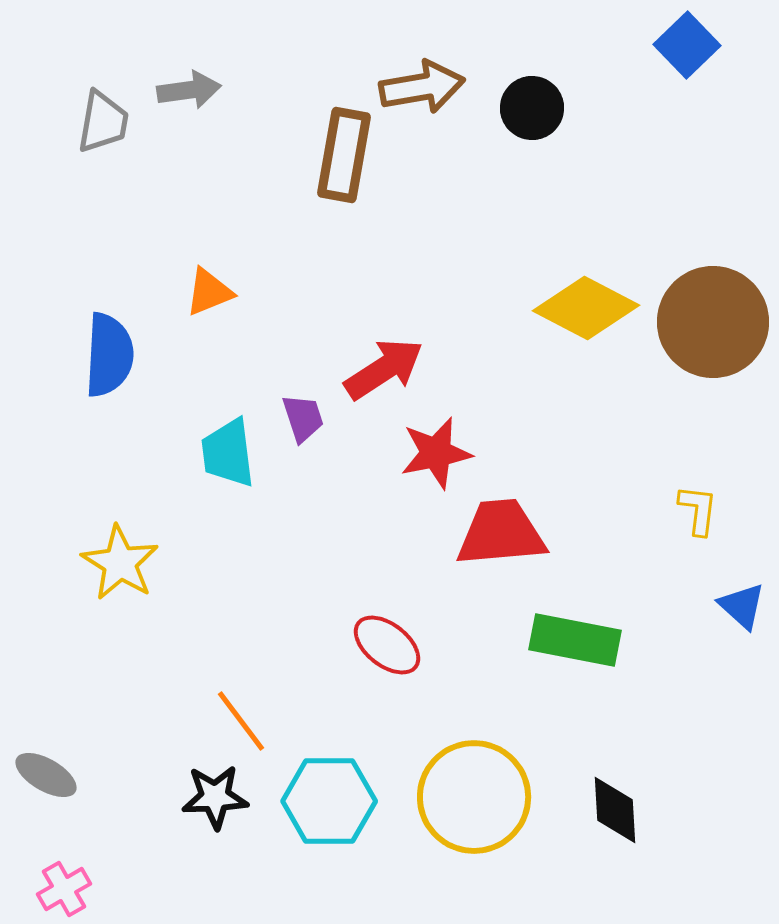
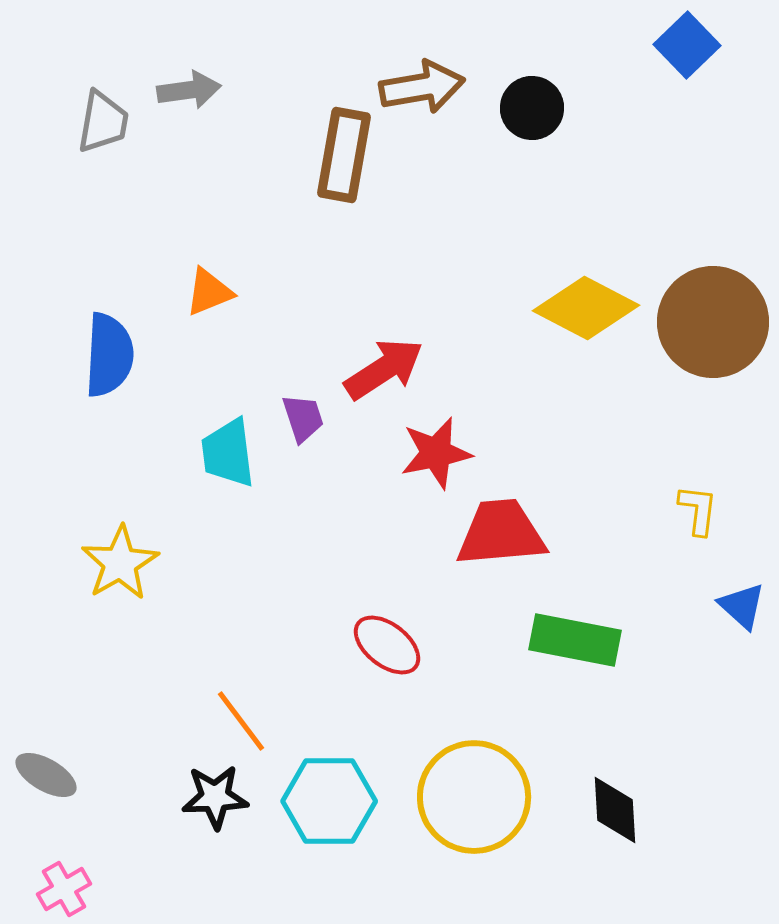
yellow star: rotated 10 degrees clockwise
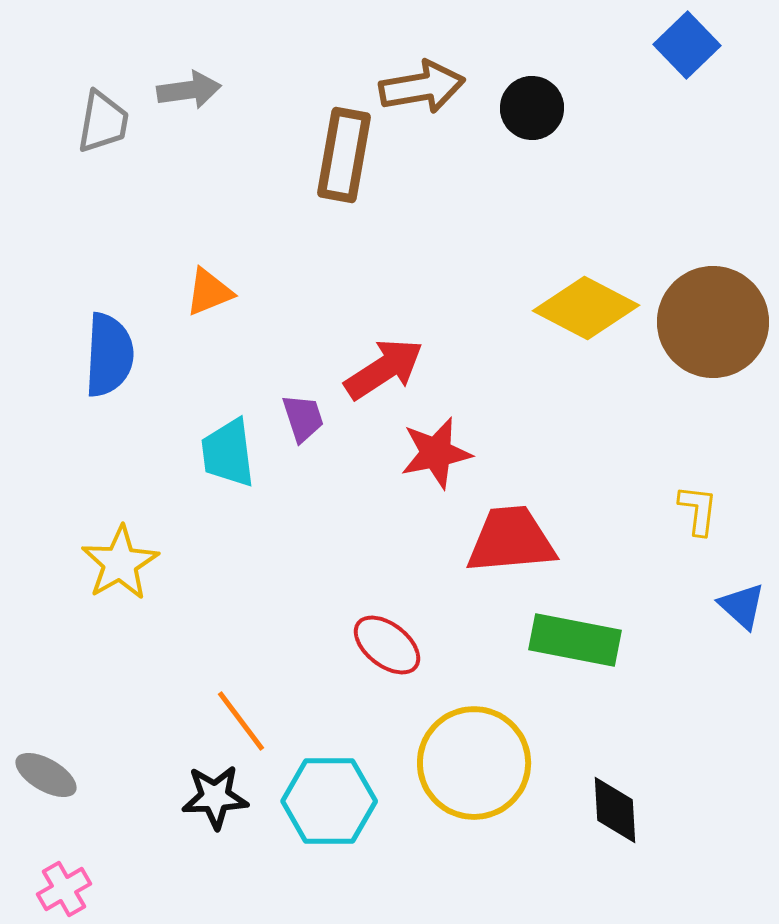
red trapezoid: moved 10 px right, 7 px down
yellow circle: moved 34 px up
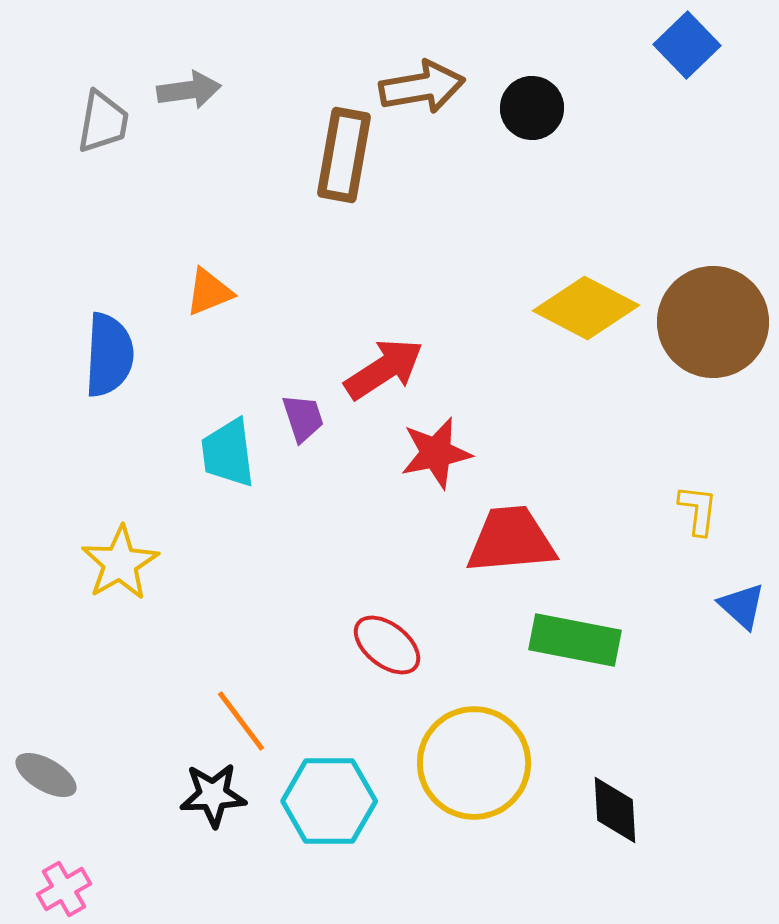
black star: moved 2 px left, 2 px up
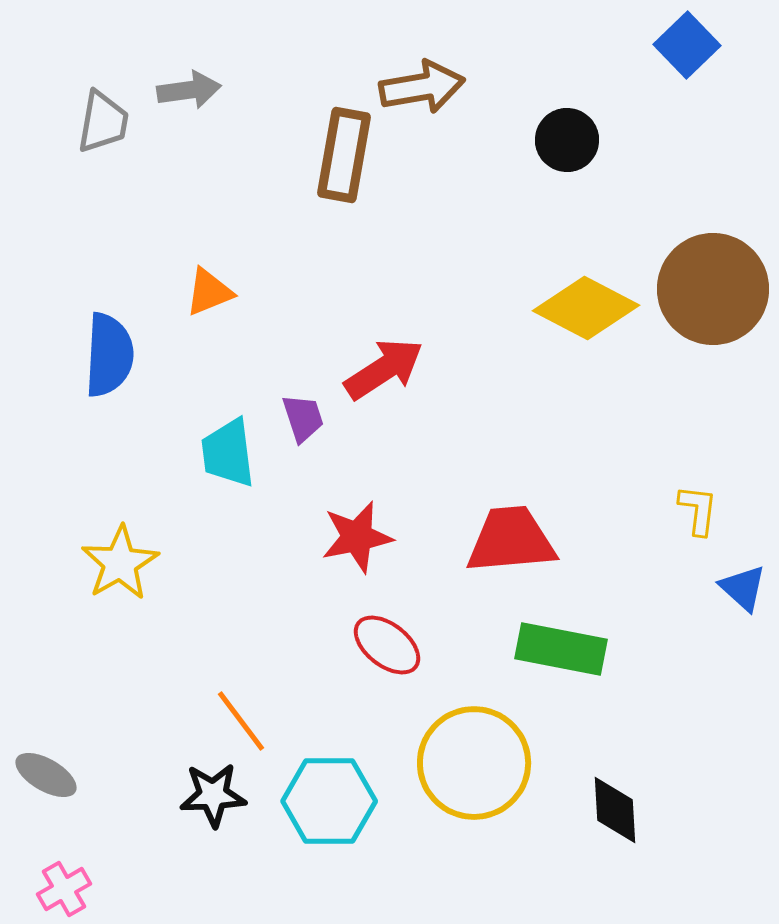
black circle: moved 35 px right, 32 px down
brown circle: moved 33 px up
red star: moved 79 px left, 84 px down
blue triangle: moved 1 px right, 18 px up
green rectangle: moved 14 px left, 9 px down
